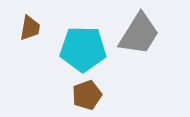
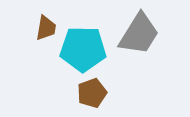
brown trapezoid: moved 16 px right
brown pentagon: moved 5 px right, 2 px up
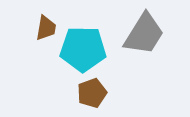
gray trapezoid: moved 5 px right
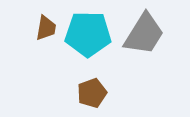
cyan pentagon: moved 5 px right, 15 px up
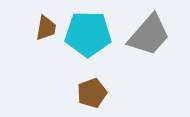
gray trapezoid: moved 5 px right, 1 px down; rotated 9 degrees clockwise
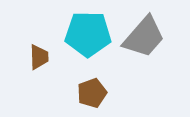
brown trapezoid: moved 7 px left, 29 px down; rotated 12 degrees counterclockwise
gray trapezoid: moved 5 px left, 2 px down
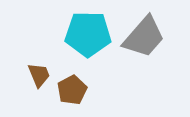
brown trapezoid: moved 18 px down; rotated 20 degrees counterclockwise
brown pentagon: moved 20 px left, 3 px up; rotated 8 degrees counterclockwise
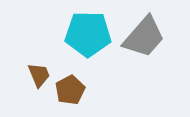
brown pentagon: moved 2 px left
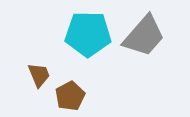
gray trapezoid: moved 1 px up
brown pentagon: moved 6 px down
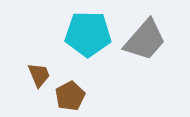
gray trapezoid: moved 1 px right, 4 px down
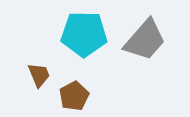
cyan pentagon: moved 4 px left
brown pentagon: moved 4 px right
